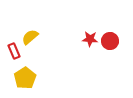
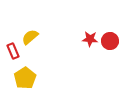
red rectangle: moved 1 px left
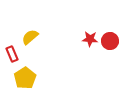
red rectangle: moved 1 px left, 3 px down
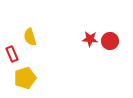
yellow semicircle: rotated 66 degrees counterclockwise
yellow pentagon: rotated 15 degrees clockwise
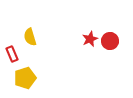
red star: rotated 28 degrees counterclockwise
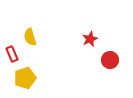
red circle: moved 19 px down
